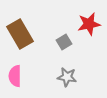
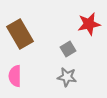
gray square: moved 4 px right, 7 px down
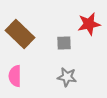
brown rectangle: rotated 16 degrees counterclockwise
gray square: moved 4 px left, 6 px up; rotated 28 degrees clockwise
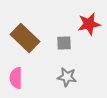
brown rectangle: moved 5 px right, 4 px down
pink semicircle: moved 1 px right, 2 px down
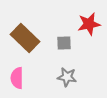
pink semicircle: moved 1 px right
